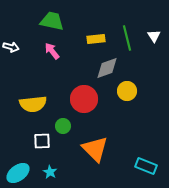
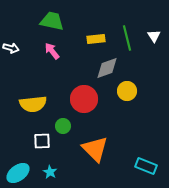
white arrow: moved 1 px down
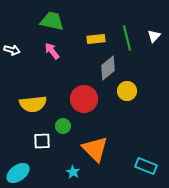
white triangle: rotated 16 degrees clockwise
white arrow: moved 1 px right, 2 px down
gray diamond: moved 1 px right; rotated 20 degrees counterclockwise
cyan star: moved 23 px right
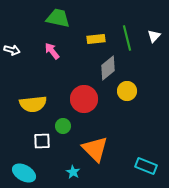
green trapezoid: moved 6 px right, 3 px up
cyan ellipse: moved 6 px right; rotated 65 degrees clockwise
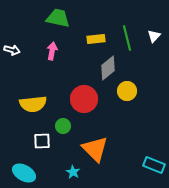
pink arrow: rotated 48 degrees clockwise
cyan rectangle: moved 8 px right, 1 px up
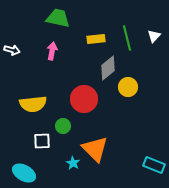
yellow circle: moved 1 px right, 4 px up
cyan star: moved 9 px up
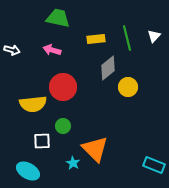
pink arrow: moved 1 px up; rotated 84 degrees counterclockwise
red circle: moved 21 px left, 12 px up
cyan ellipse: moved 4 px right, 2 px up
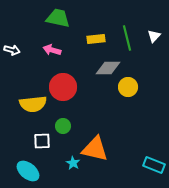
gray diamond: rotated 40 degrees clockwise
orange triangle: rotated 32 degrees counterclockwise
cyan ellipse: rotated 10 degrees clockwise
